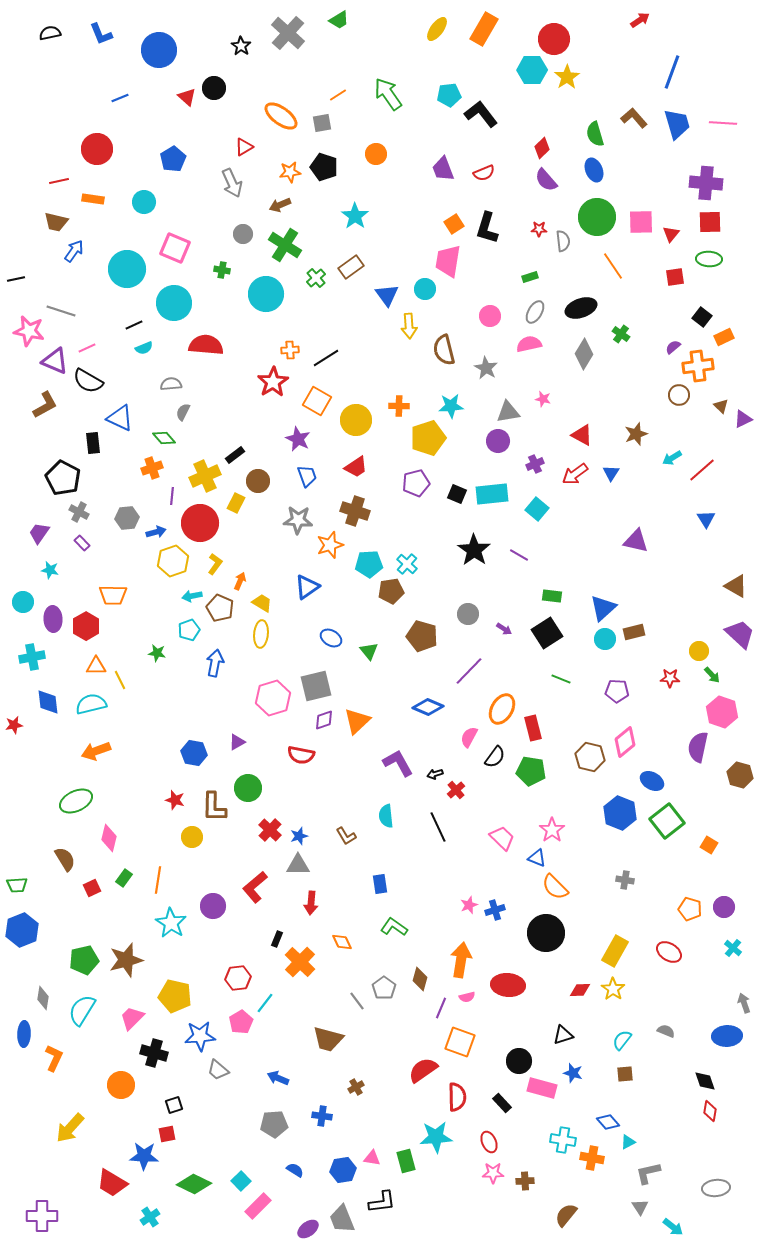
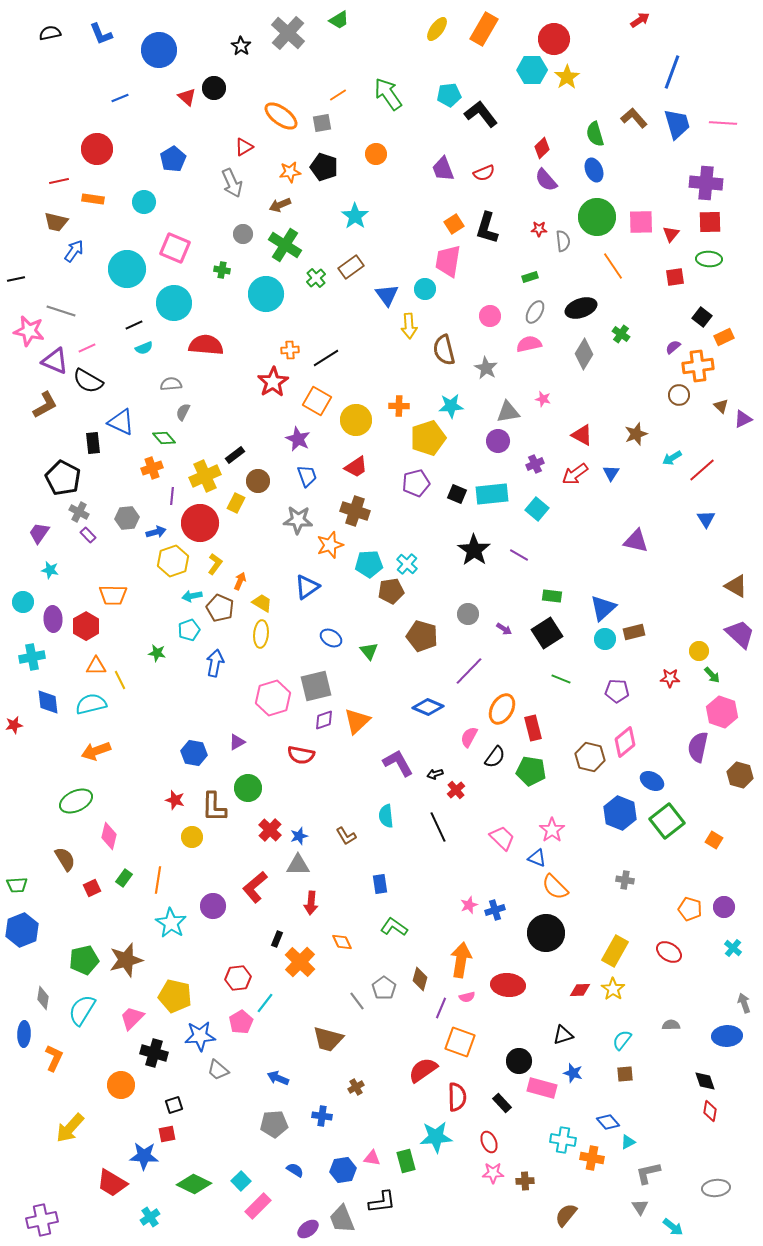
blue triangle at (120, 418): moved 1 px right, 4 px down
purple rectangle at (82, 543): moved 6 px right, 8 px up
pink diamond at (109, 838): moved 2 px up
orange square at (709, 845): moved 5 px right, 5 px up
gray semicircle at (666, 1031): moved 5 px right, 6 px up; rotated 24 degrees counterclockwise
purple cross at (42, 1216): moved 4 px down; rotated 12 degrees counterclockwise
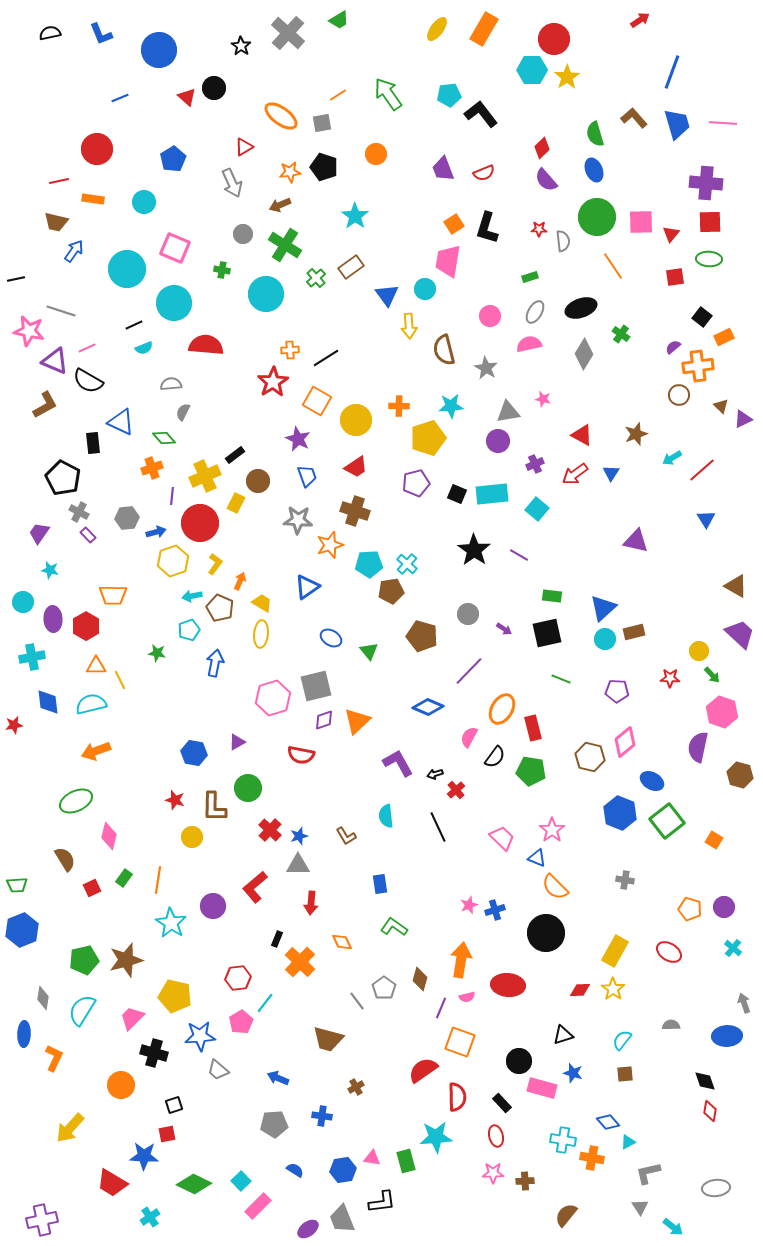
black square at (547, 633): rotated 20 degrees clockwise
red ellipse at (489, 1142): moved 7 px right, 6 px up; rotated 10 degrees clockwise
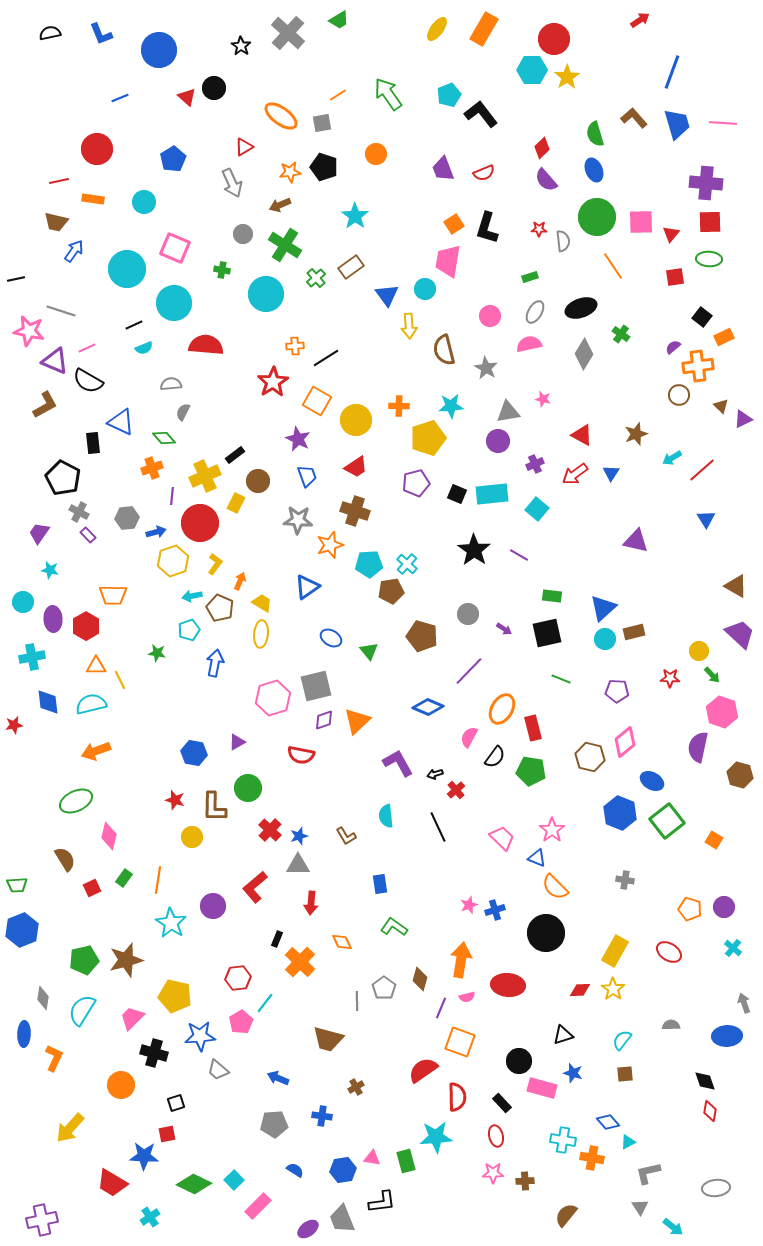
cyan pentagon at (449, 95): rotated 15 degrees counterclockwise
orange cross at (290, 350): moved 5 px right, 4 px up
gray line at (357, 1001): rotated 36 degrees clockwise
black square at (174, 1105): moved 2 px right, 2 px up
cyan square at (241, 1181): moved 7 px left, 1 px up
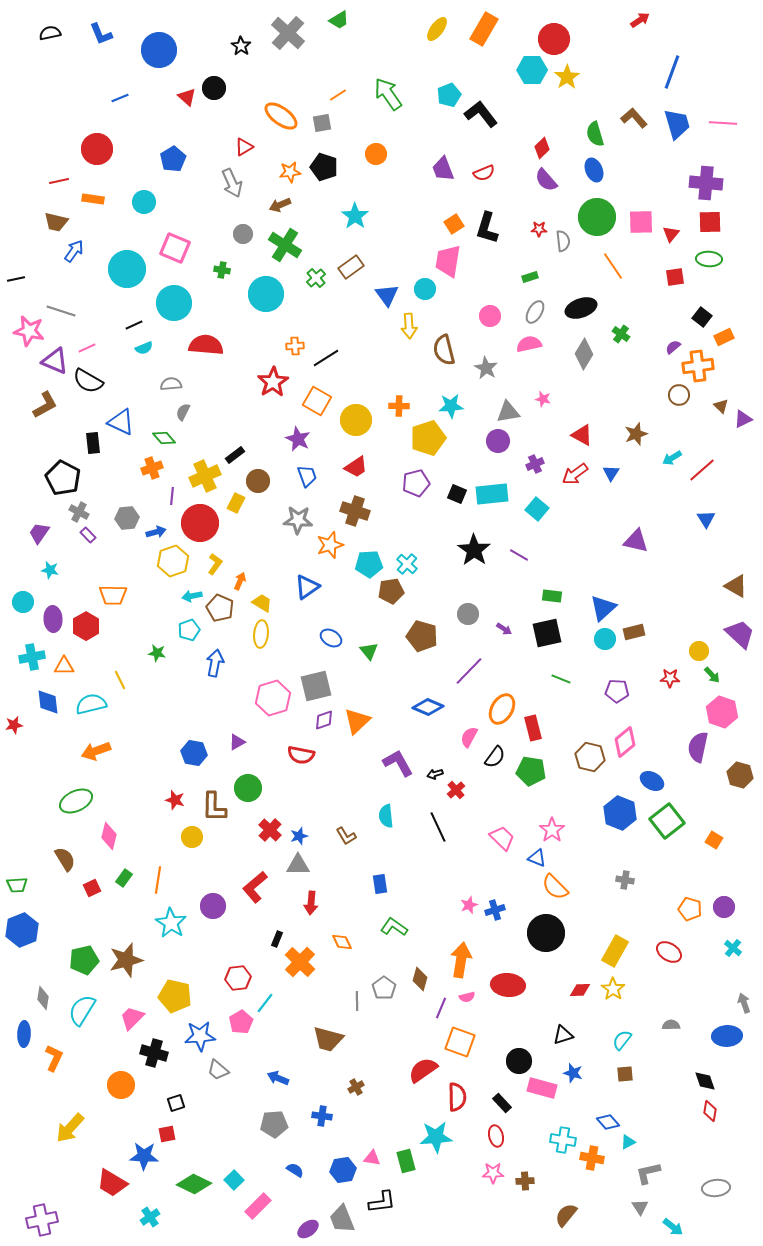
orange triangle at (96, 666): moved 32 px left
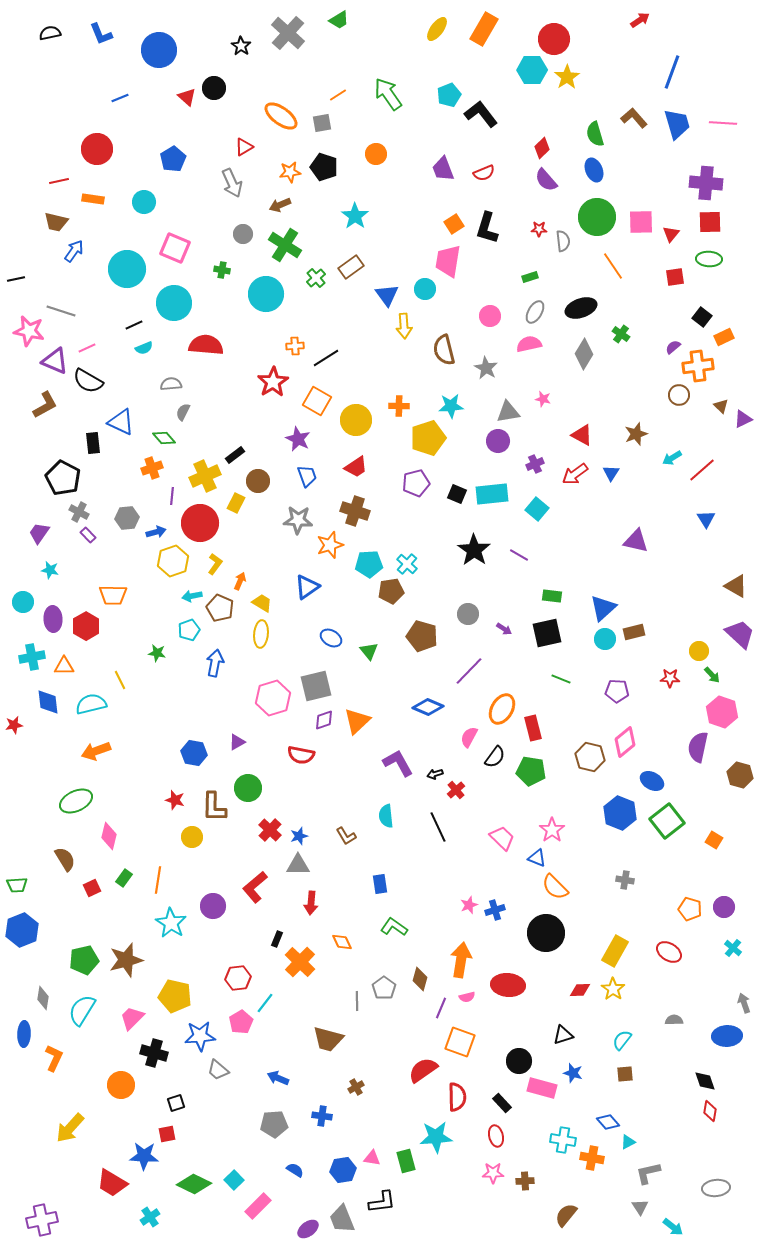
yellow arrow at (409, 326): moved 5 px left
gray semicircle at (671, 1025): moved 3 px right, 5 px up
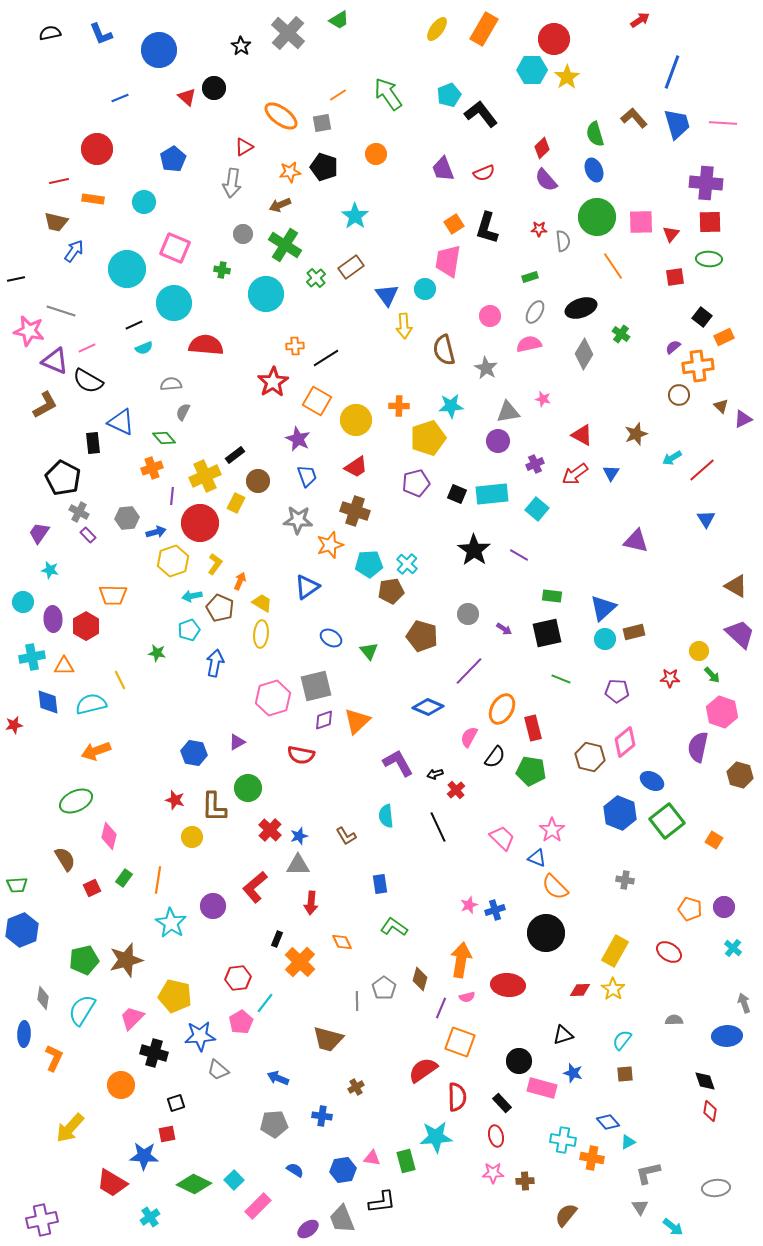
gray arrow at (232, 183): rotated 32 degrees clockwise
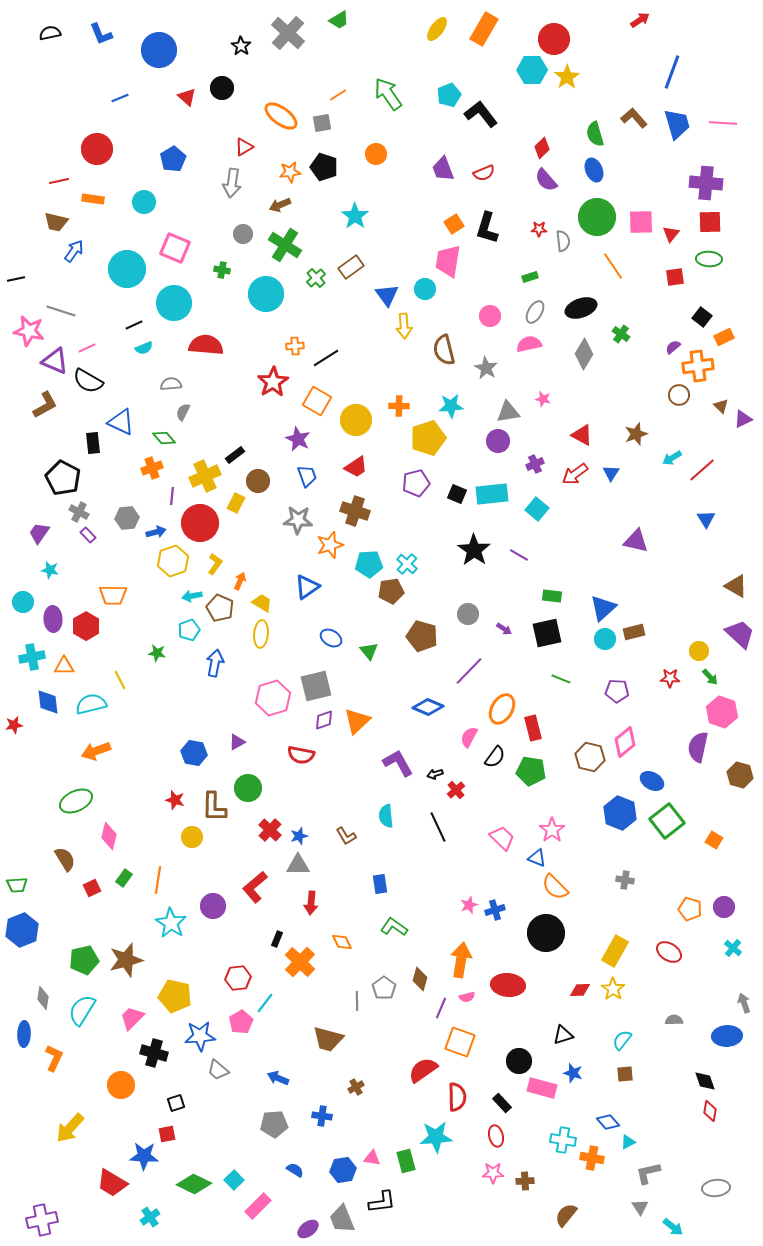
black circle at (214, 88): moved 8 px right
green arrow at (712, 675): moved 2 px left, 2 px down
